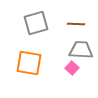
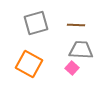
brown line: moved 1 px down
orange square: moved 1 px down; rotated 20 degrees clockwise
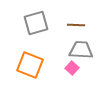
orange square: moved 1 px right, 1 px down; rotated 8 degrees counterclockwise
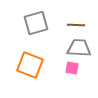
gray trapezoid: moved 2 px left, 2 px up
pink square: rotated 32 degrees counterclockwise
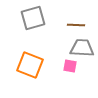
gray square: moved 3 px left, 5 px up
gray trapezoid: moved 3 px right
pink square: moved 2 px left, 2 px up
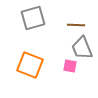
gray trapezoid: rotated 115 degrees counterclockwise
